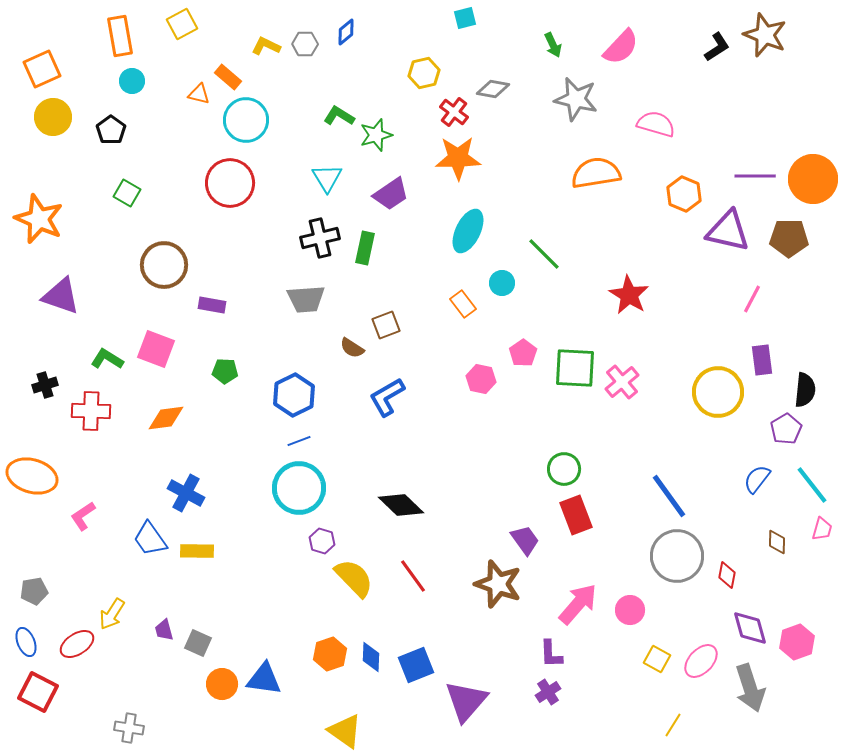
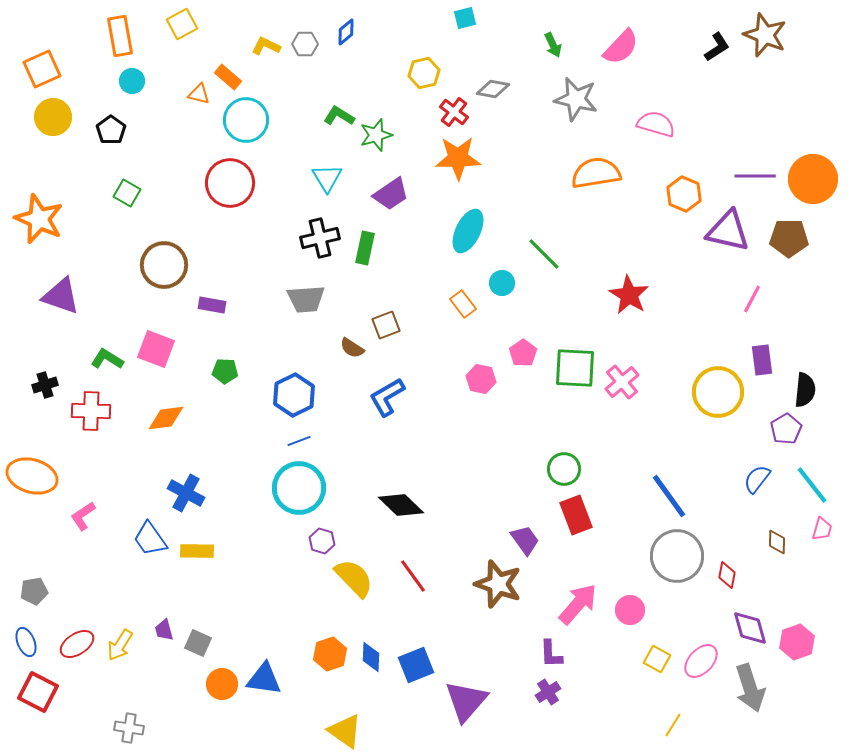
yellow arrow at (112, 614): moved 8 px right, 31 px down
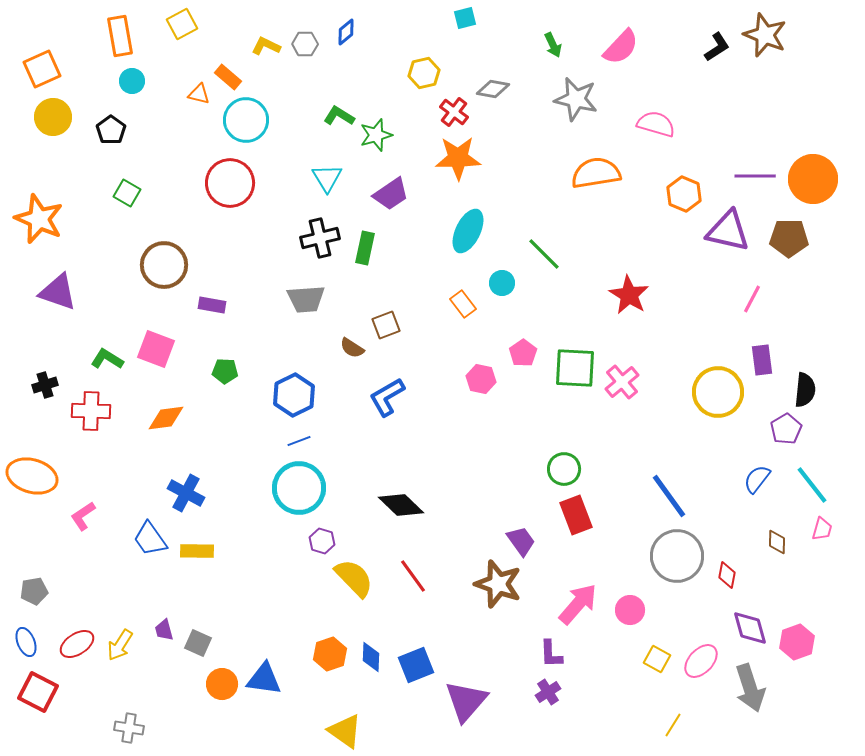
purple triangle at (61, 296): moved 3 px left, 4 px up
purple trapezoid at (525, 540): moved 4 px left, 1 px down
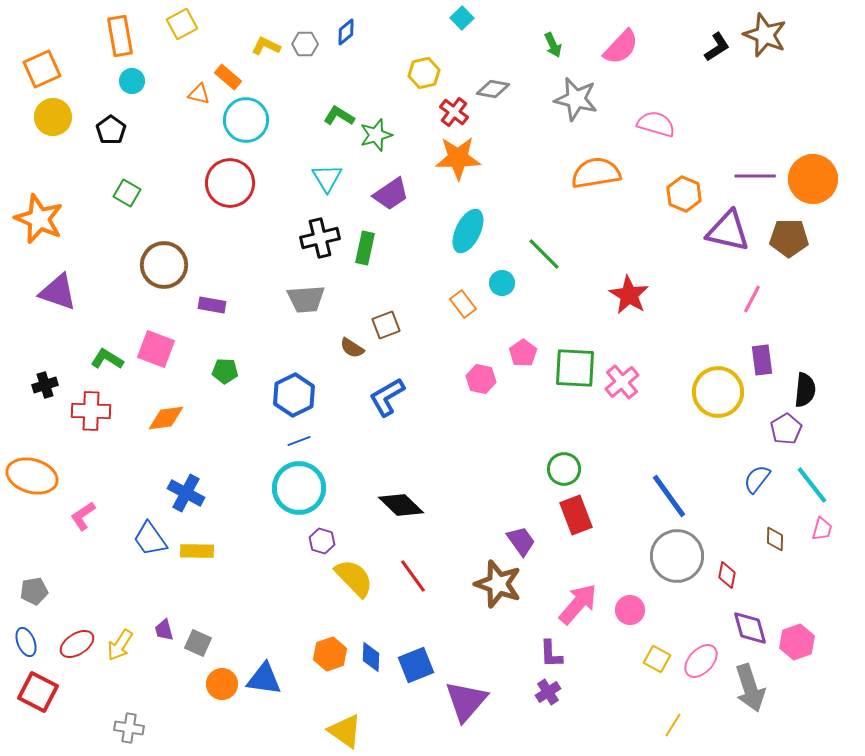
cyan square at (465, 18): moved 3 px left; rotated 30 degrees counterclockwise
brown diamond at (777, 542): moved 2 px left, 3 px up
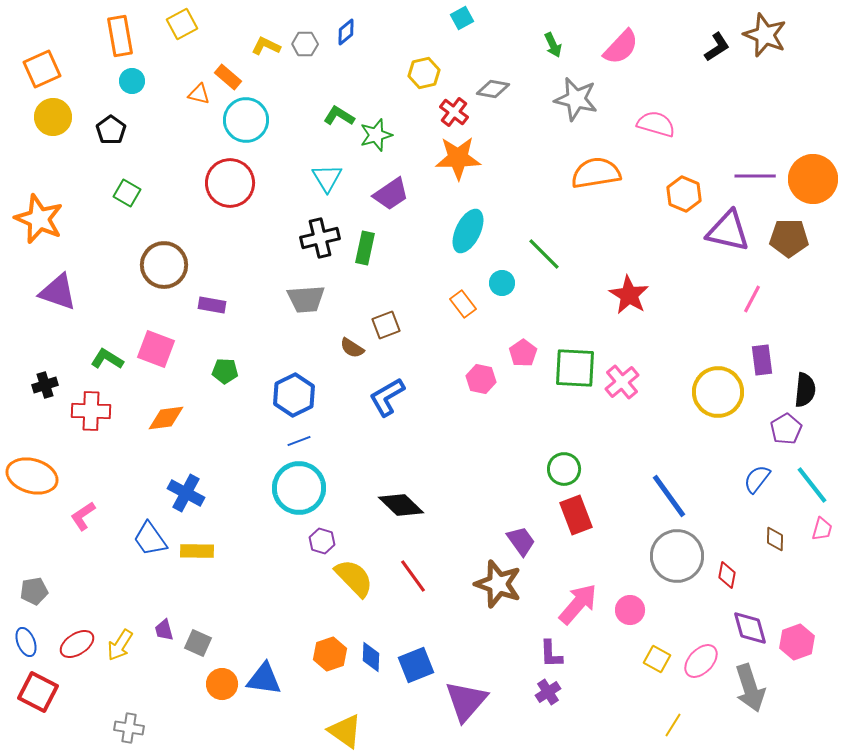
cyan square at (462, 18): rotated 15 degrees clockwise
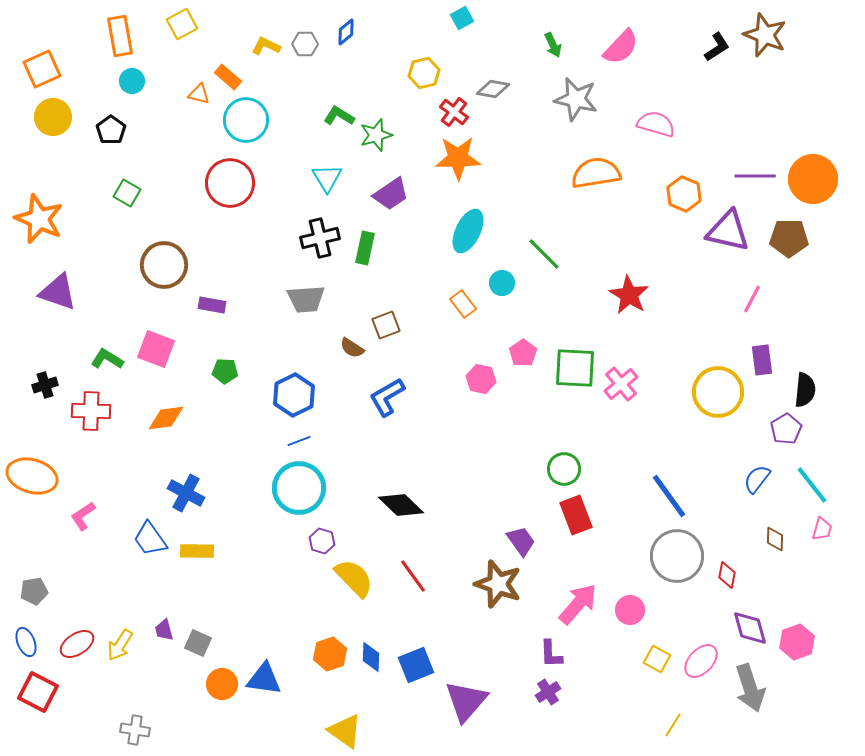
pink cross at (622, 382): moved 1 px left, 2 px down
gray cross at (129, 728): moved 6 px right, 2 px down
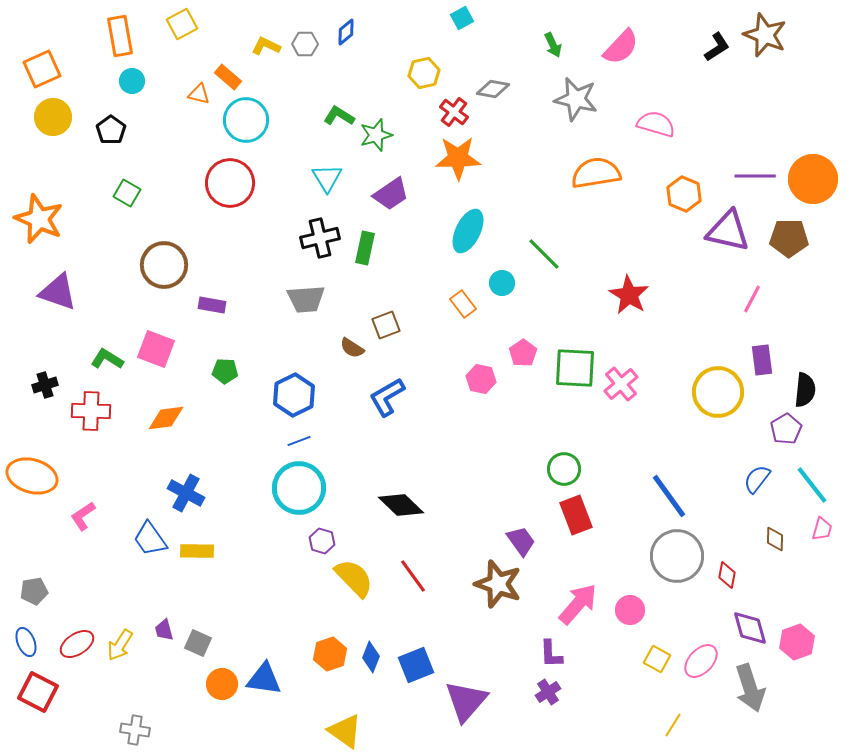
blue diamond at (371, 657): rotated 20 degrees clockwise
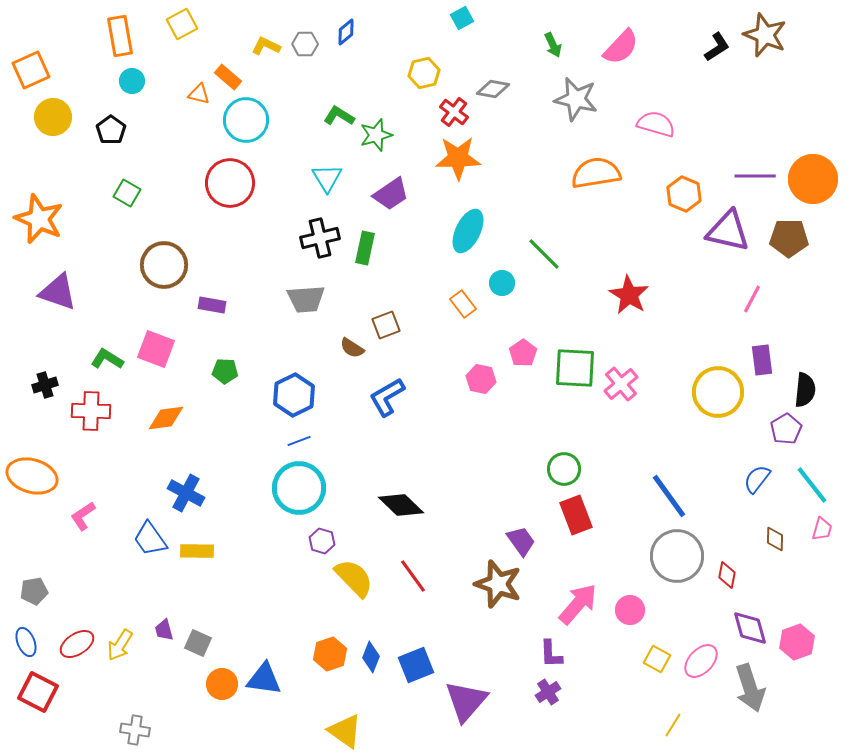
orange square at (42, 69): moved 11 px left, 1 px down
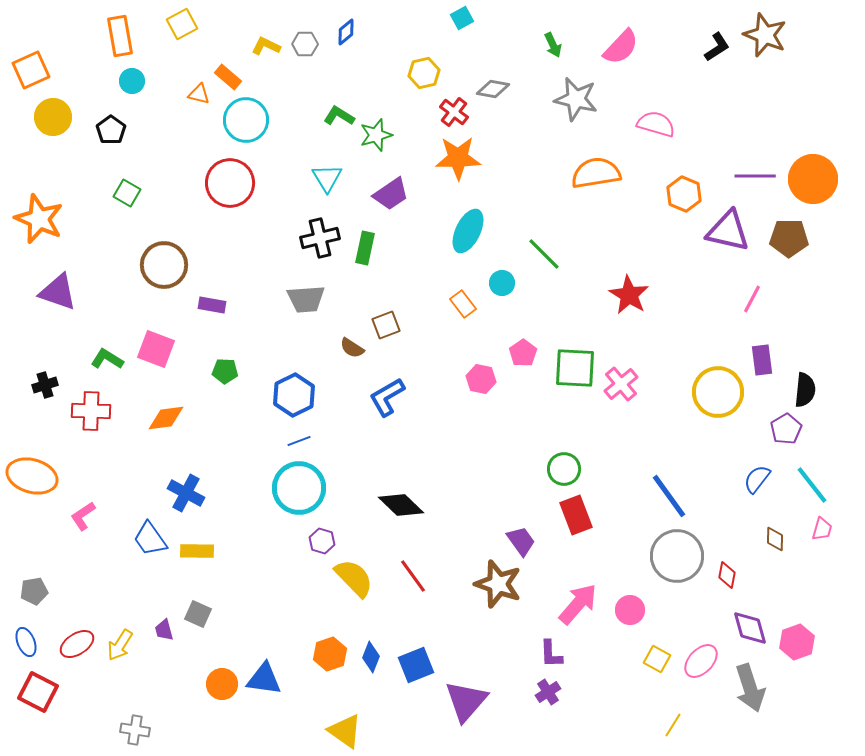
gray square at (198, 643): moved 29 px up
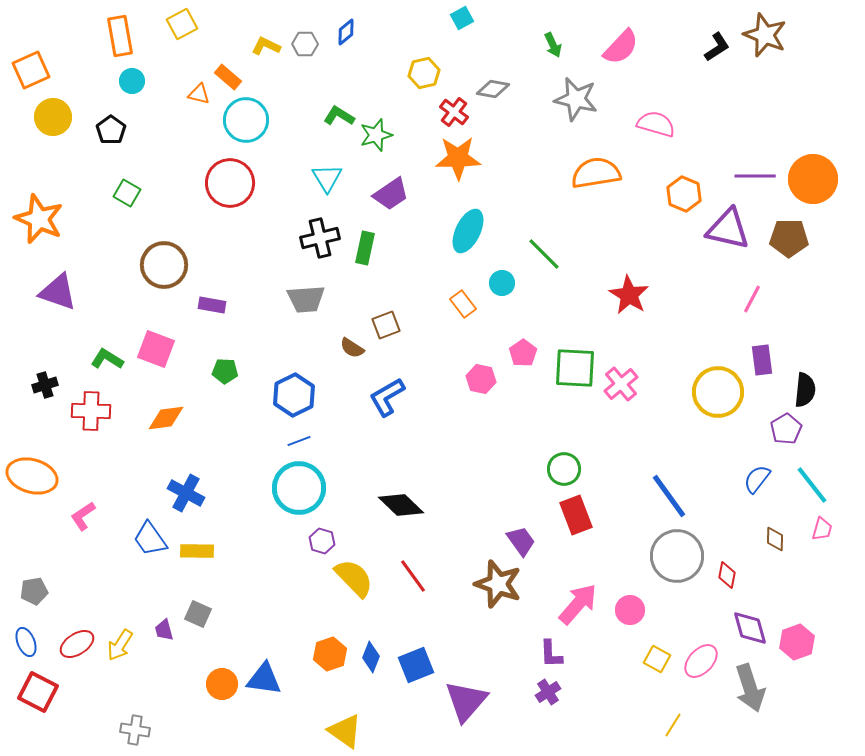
purple triangle at (728, 231): moved 2 px up
